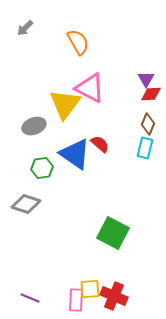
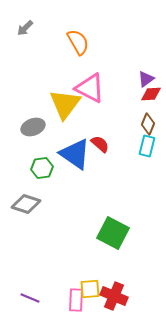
purple triangle: rotated 24 degrees clockwise
gray ellipse: moved 1 px left, 1 px down
cyan rectangle: moved 2 px right, 2 px up
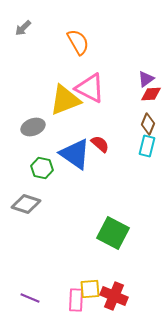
gray arrow: moved 2 px left
yellow triangle: moved 4 px up; rotated 32 degrees clockwise
green hexagon: rotated 20 degrees clockwise
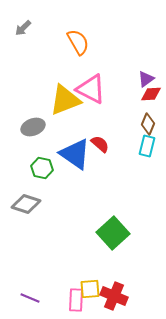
pink triangle: moved 1 px right, 1 px down
green square: rotated 20 degrees clockwise
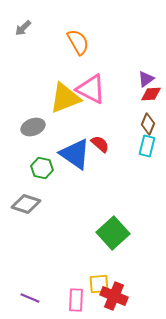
yellow triangle: moved 2 px up
yellow square: moved 9 px right, 5 px up
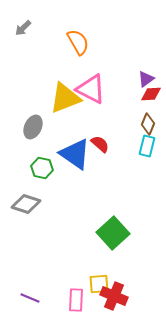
gray ellipse: rotated 45 degrees counterclockwise
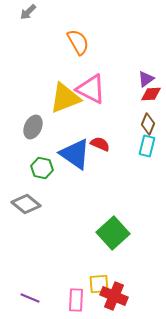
gray arrow: moved 5 px right, 16 px up
red semicircle: rotated 18 degrees counterclockwise
gray diamond: rotated 20 degrees clockwise
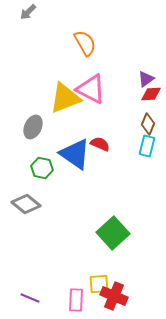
orange semicircle: moved 7 px right, 1 px down
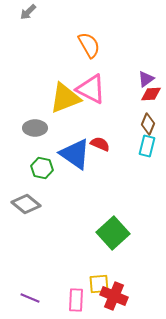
orange semicircle: moved 4 px right, 2 px down
gray ellipse: moved 2 px right, 1 px down; rotated 65 degrees clockwise
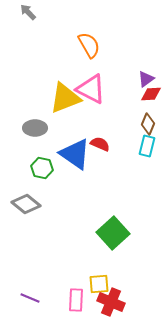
gray arrow: rotated 90 degrees clockwise
red cross: moved 3 px left, 6 px down
